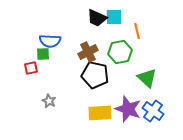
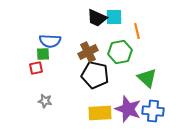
red square: moved 5 px right
gray star: moved 4 px left; rotated 16 degrees counterclockwise
blue cross: rotated 30 degrees counterclockwise
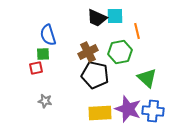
cyan square: moved 1 px right, 1 px up
blue semicircle: moved 2 px left, 6 px up; rotated 70 degrees clockwise
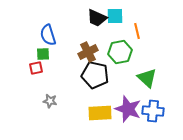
gray star: moved 5 px right
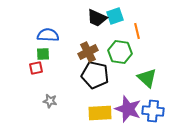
cyan square: rotated 18 degrees counterclockwise
blue semicircle: rotated 110 degrees clockwise
green hexagon: rotated 20 degrees clockwise
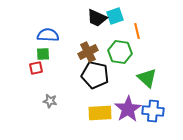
purple star: rotated 20 degrees clockwise
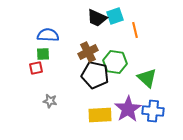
orange line: moved 2 px left, 1 px up
green hexagon: moved 5 px left, 10 px down
yellow rectangle: moved 2 px down
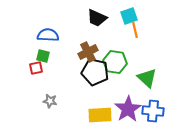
cyan square: moved 14 px right
green square: moved 2 px down; rotated 16 degrees clockwise
black pentagon: moved 3 px up
